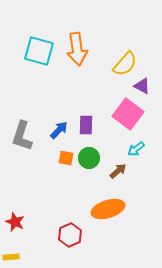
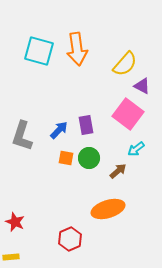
purple rectangle: rotated 12 degrees counterclockwise
red hexagon: moved 4 px down
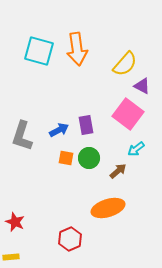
blue arrow: rotated 18 degrees clockwise
orange ellipse: moved 1 px up
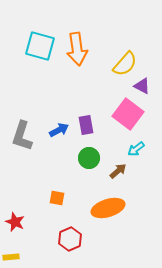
cyan square: moved 1 px right, 5 px up
orange square: moved 9 px left, 40 px down
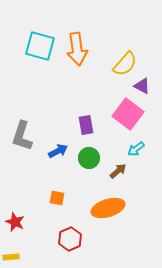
blue arrow: moved 1 px left, 21 px down
